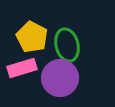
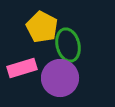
yellow pentagon: moved 10 px right, 10 px up
green ellipse: moved 1 px right
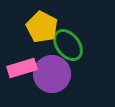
green ellipse: rotated 24 degrees counterclockwise
purple circle: moved 8 px left, 4 px up
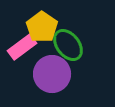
yellow pentagon: rotated 8 degrees clockwise
pink rectangle: moved 21 px up; rotated 20 degrees counterclockwise
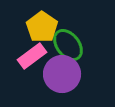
pink rectangle: moved 10 px right, 9 px down
purple circle: moved 10 px right
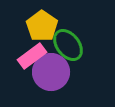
yellow pentagon: moved 1 px up
purple circle: moved 11 px left, 2 px up
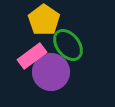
yellow pentagon: moved 2 px right, 6 px up
